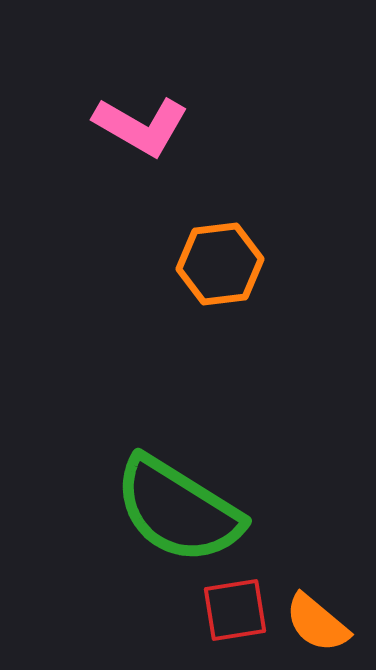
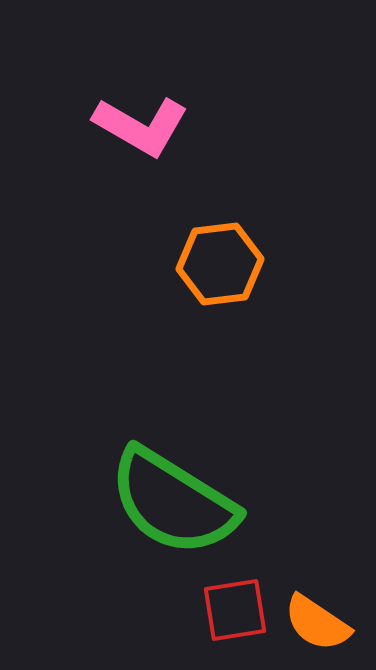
green semicircle: moved 5 px left, 8 px up
orange semicircle: rotated 6 degrees counterclockwise
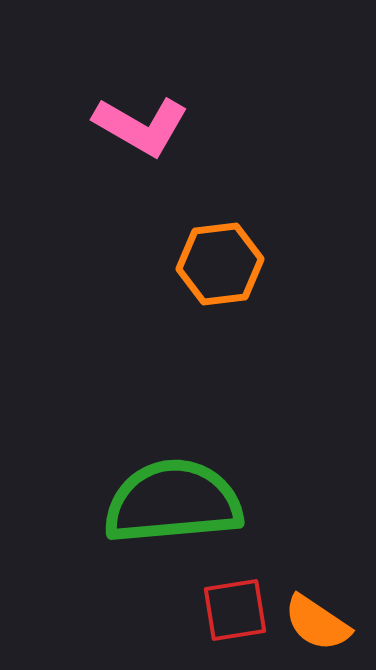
green semicircle: rotated 143 degrees clockwise
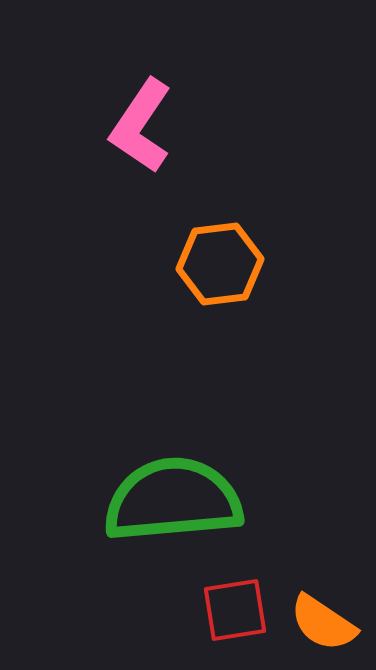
pink L-shape: rotated 94 degrees clockwise
green semicircle: moved 2 px up
orange semicircle: moved 6 px right
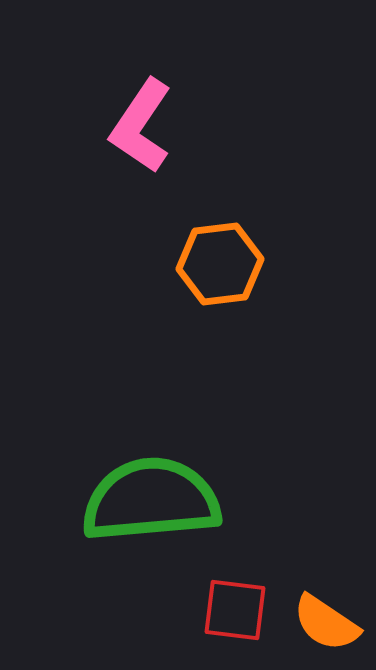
green semicircle: moved 22 px left
red square: rotated 16 degrees clockwise
orange semicircle: moved 3 px right
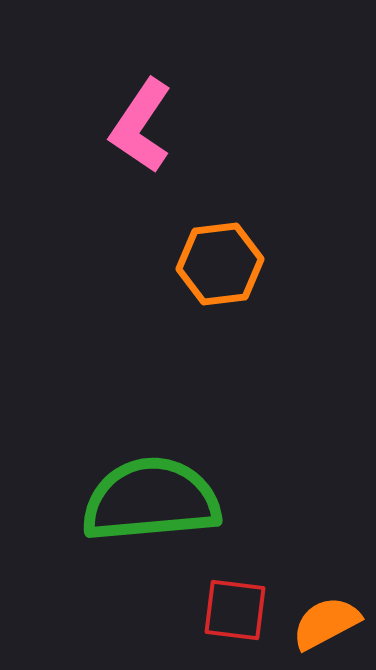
orange semicircle: rotated 118 degrees clockwise
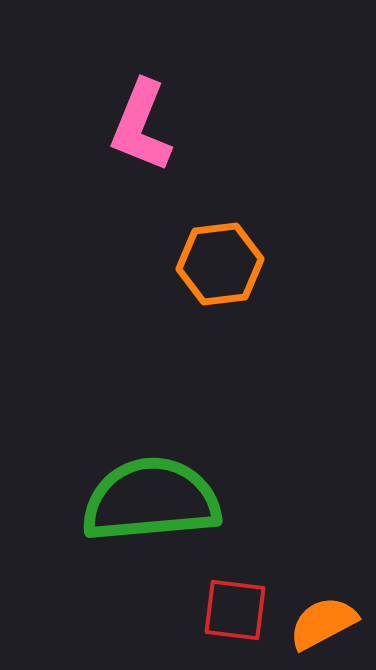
pink L-shape: rotated 12 degrees counterclockwise
orange semicircle: moved 3 px left
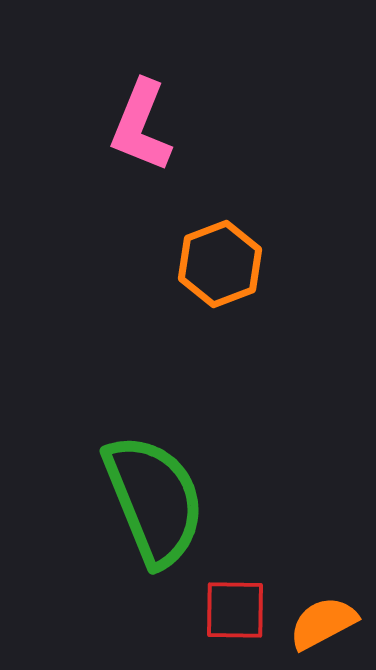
orange hexagon: rotated 14 degrees counterclockwise
green semicircle: moved 3 px right; rotated 73 degrees clockwise
red square: rotated 6 degrees counterclockwise
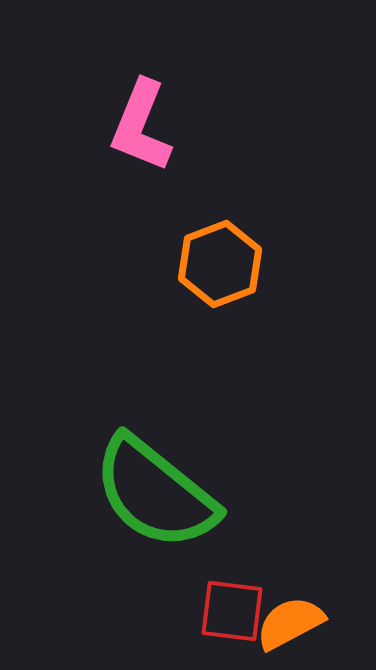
green semicircle: moved 1 px right, 7 px up; rotated 151 degrees clockwise
red square: moved 3 px left, 1 px down; rotated 6 degrees clockwise
orange semicircle: moved 33 px left
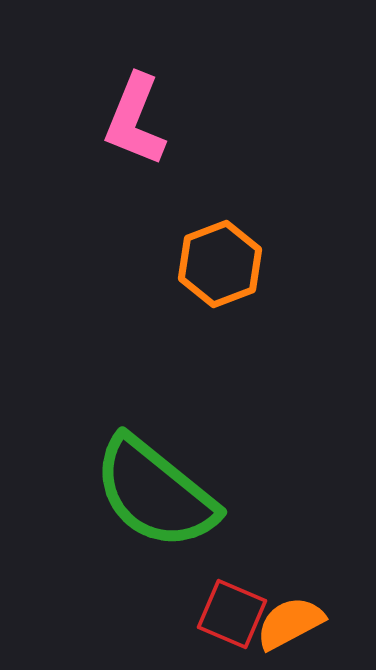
pink L-shape: moved 6 px left, 6 px up
red square: moved 3 px down; rotated 16 degrees clockwise
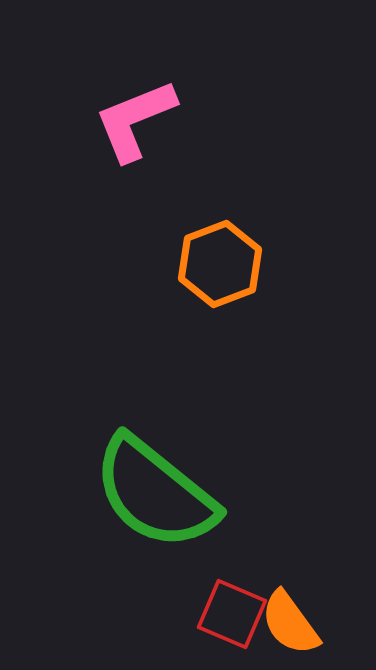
pink L-shape: rotated 46 degrees clockwise
orange semicircle: rotated 98 degrees counterclockwise
